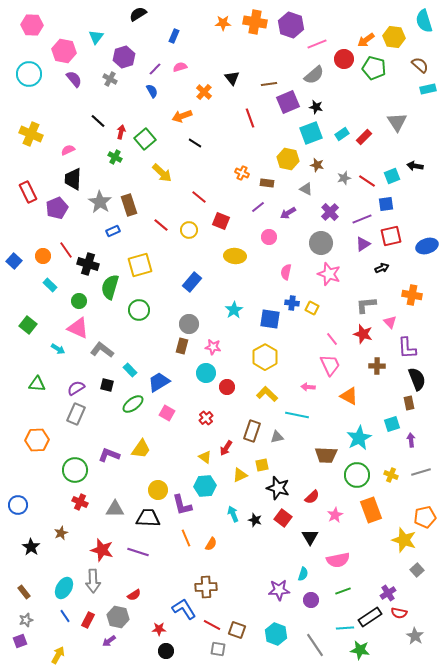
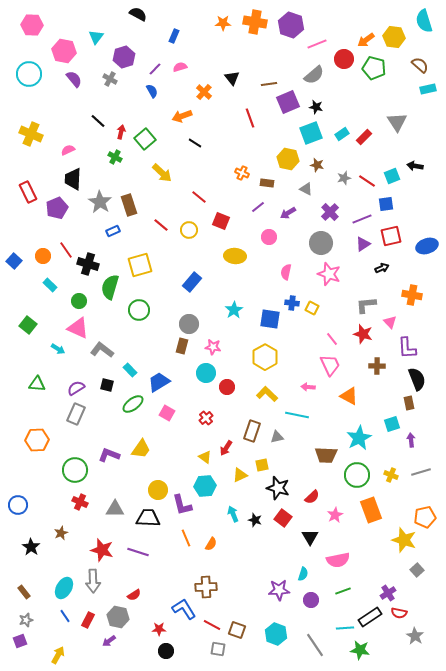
black semicircle at (138, 14): rotated 60 degrees clockwise
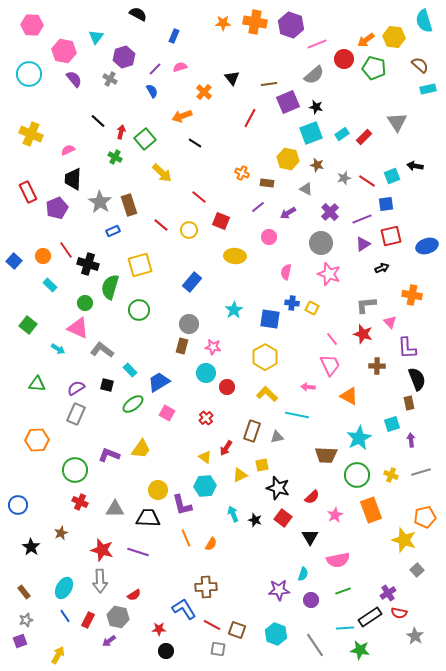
red line at (250, 118): rotated 48 degrees clockwise
green circle at (79, 301): moved 6 px right, 2 px down
gray arrow at (93, 581): moved 7 px right
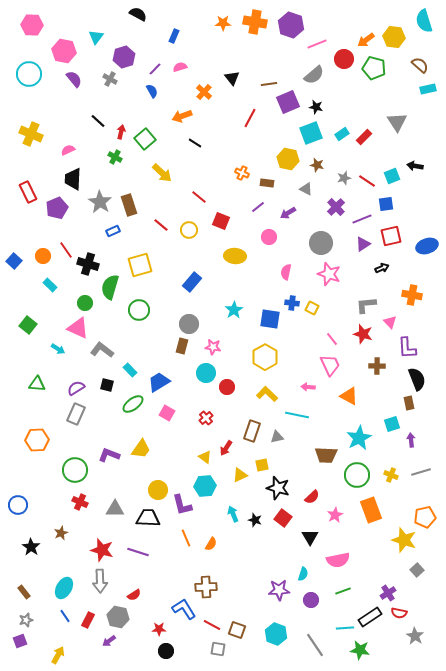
purple cross at (330, 212): moved 6 px right, 5 px up
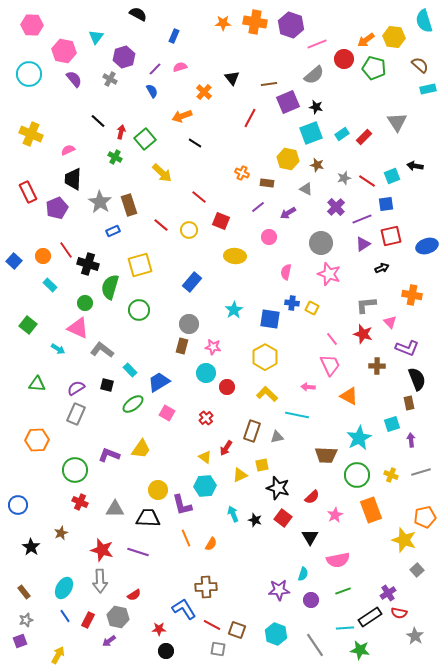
purple L-shape at (407, 348): rotated 65 degrees counterclockwise
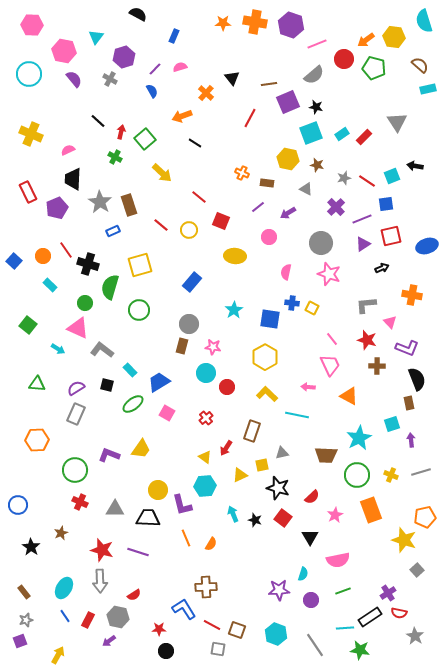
orange cross at (204, 92): moved 2 px right, 1 px down
red star at (363, 334): moved 4 px right, 6 px down
gray triangle at (277, 437): moved 5 px right, 16 px down
